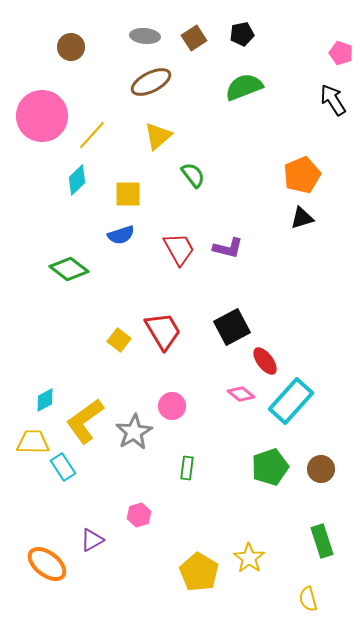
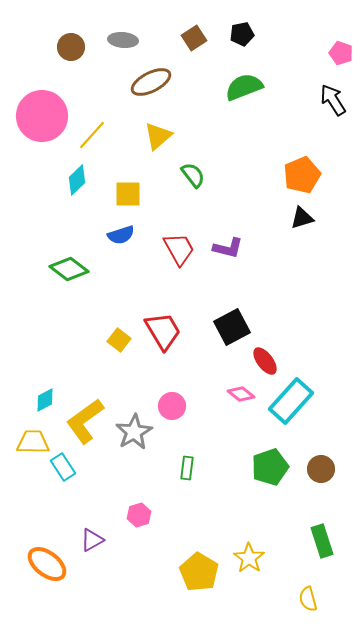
gray ellipse at (145, 36): moved 22 px left, 4 px down
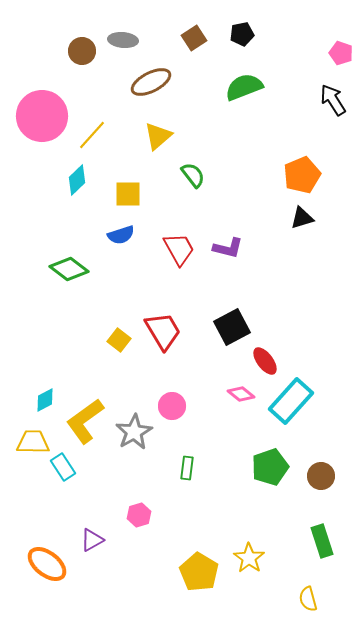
brown circle at (71, 47): moved 11 px right, 4 px down
brown circle at (321, 469): moved 7 px down
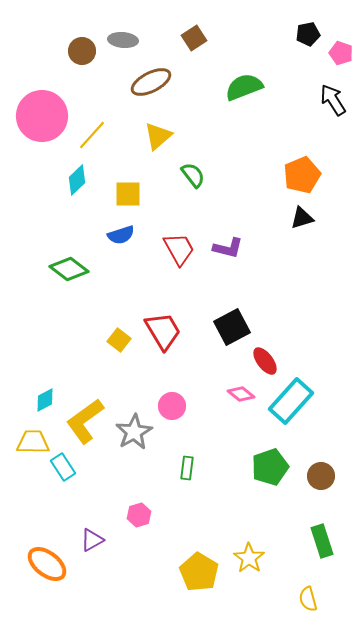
black pentagon at (242, 34): moved 66 px right
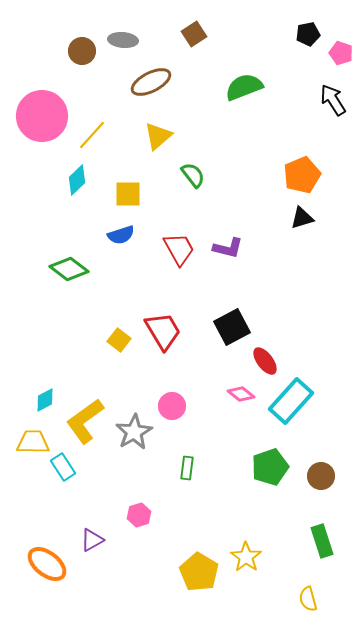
brown square at (194, 38): moved 4 px up
yellow star at (249, 558): moved 3 px left, 1 px up
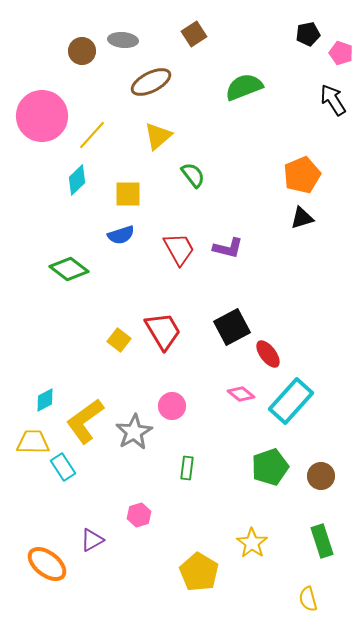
red ellipse at (265, 361): moved 3 px right, 7 px up
yellow star at (246, 557): moved 6 px right, 14 px up
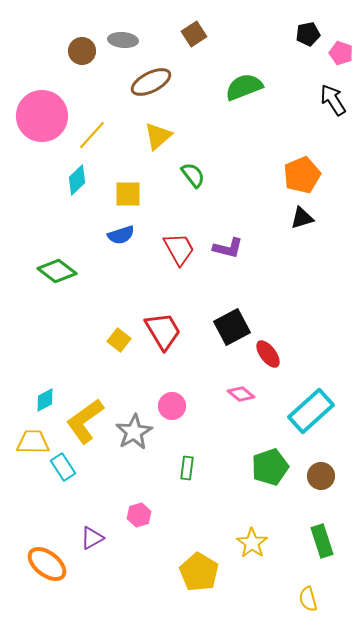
green diamond at (69, 269): moved 12 px left, 2 px down
cyan rectangle at (291, 401): moved 20 px right, 10 px down; rotated 6 degrees clockwise
purple triangle at (92, 540): moved 2 px up
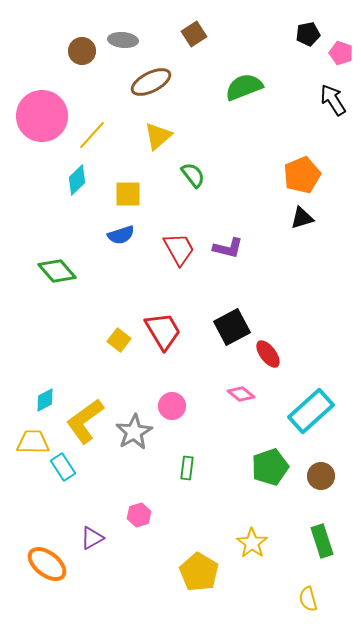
green diamond at (57, 271): rotated 12 degrees clockwise
